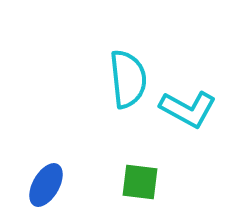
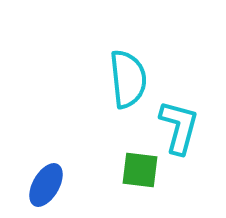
cyan L-shape: moved 9 px left, 18 px down; rotated 104 degrees counterclockwise
green square: moved 12 px up
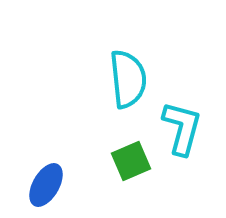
cyan L-shape: moved 3 px right, 1 px down
green square: moved 9 px left, 9 px up; rotated 30 degrees counterclockwise
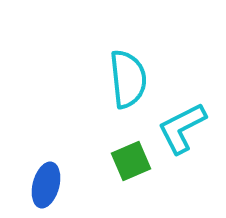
cyan L-shape: rotated 132 degrees counterclockwise
blue ellipse: rotated 15 degrees counterclockwise
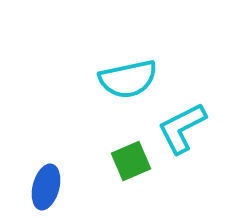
cyan semicircle: rotated 84 degrees clockwise
blue ellipse: moved 2 px down
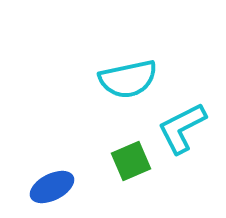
blue ellipse: moved 6 px right; rotated 48 degrees clockwise
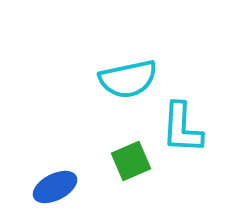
cyan L-shape: rotated 60 degrees counterclockwise
blue ellipse: moved 3 px right
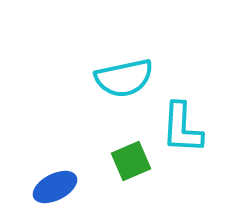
cyan semicircle: moved 4 px left, 1 px up
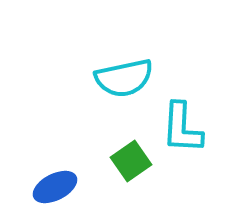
green square: rotated 12 degrees counterclockwise
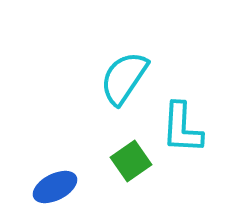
cyan semicircle: rotated 136 degrees clockwise
